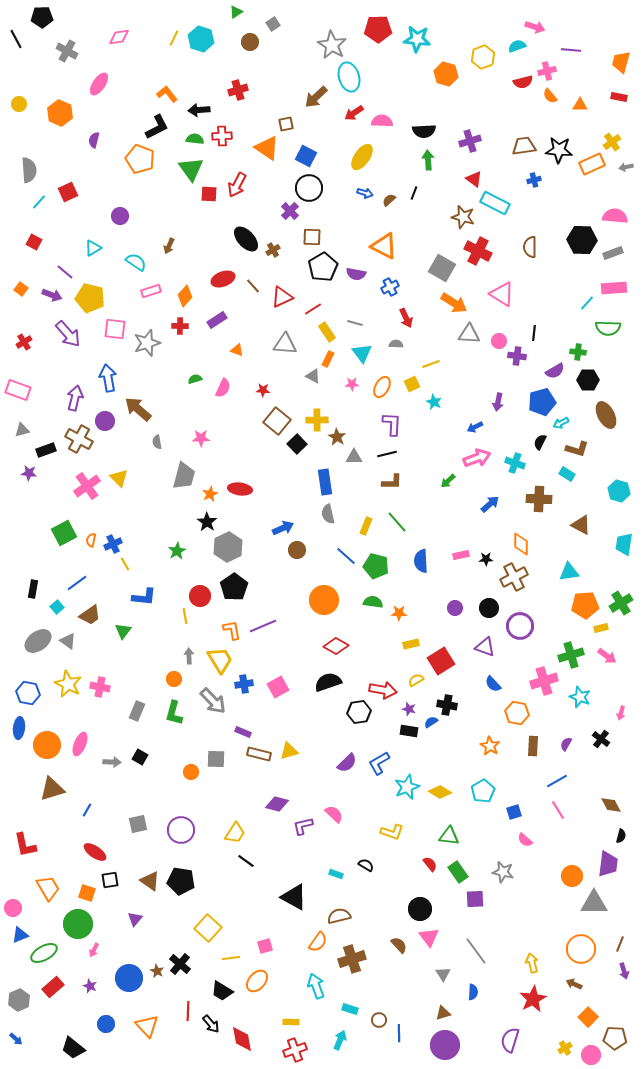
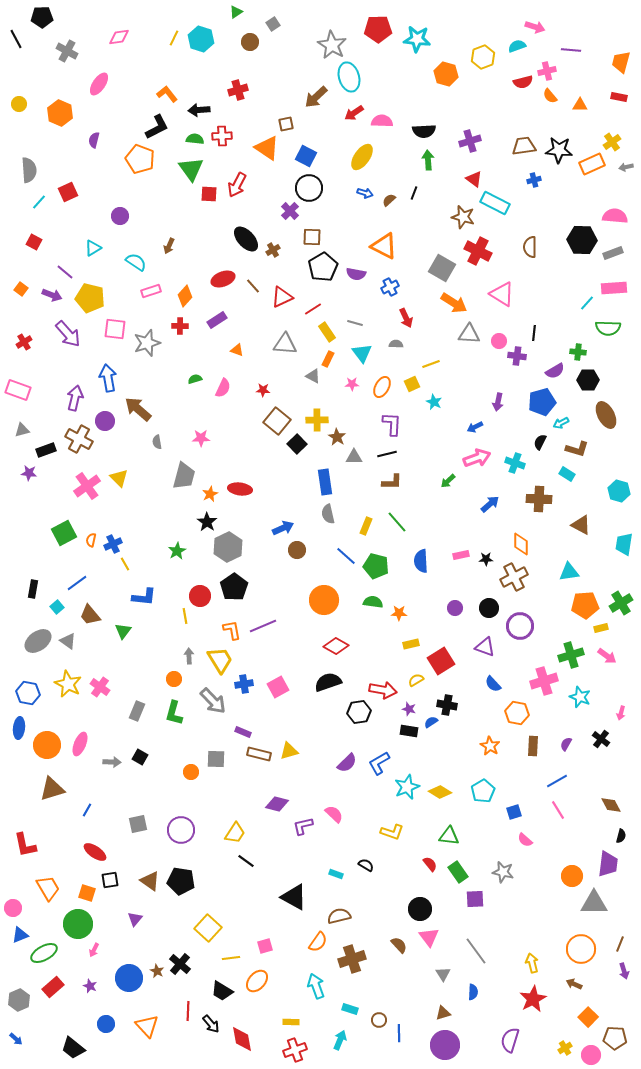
brown trapezoid at (90, 615): rotated 85 degrees clockwise
pink cross at (100, 687): rotated 24 degrees clockwise
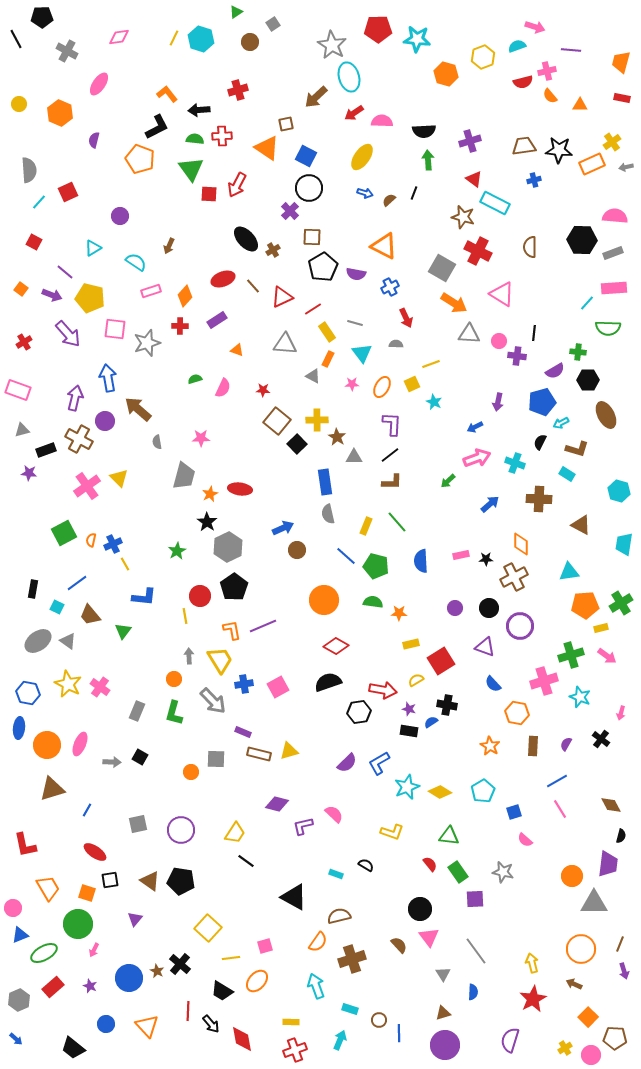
red rectangle at (619, 97): moved 3 px right, 1 px down
black line at (387, 454): moved 3 px right, 1 px down; rotated 24 degrees counterclockwise
cyan square at (57, 607): rotated 24 degrees counterclockwise
pink line at (558, 810): moved 2 px right, 1 px up
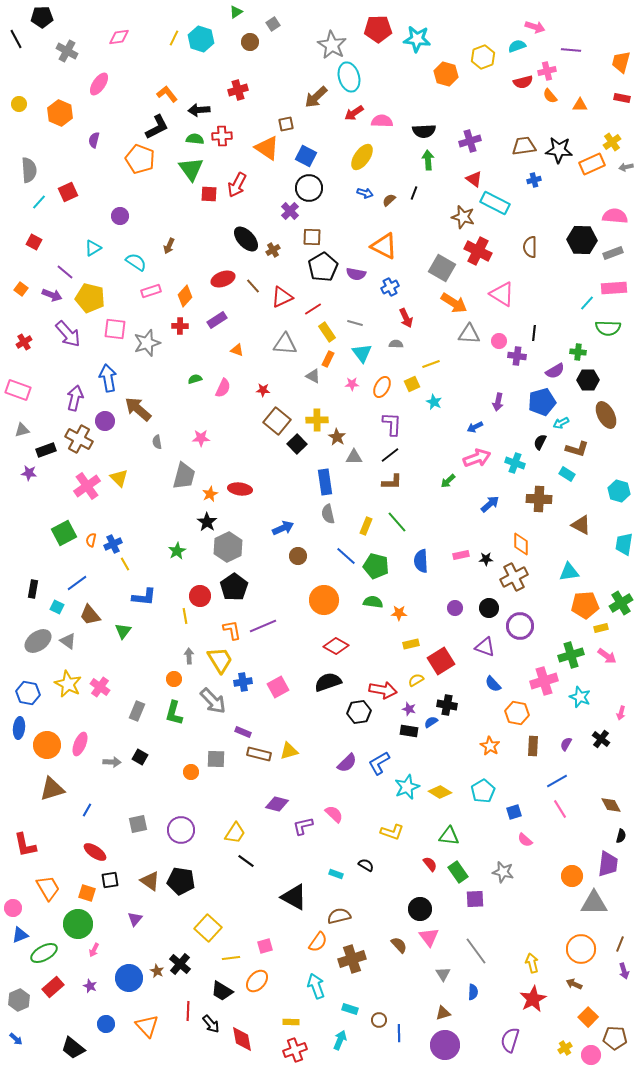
brown circle at (297, 550): moved 1 px right, 6 px down
blue cross at (244, 684): moved 1 px left, 2 px up
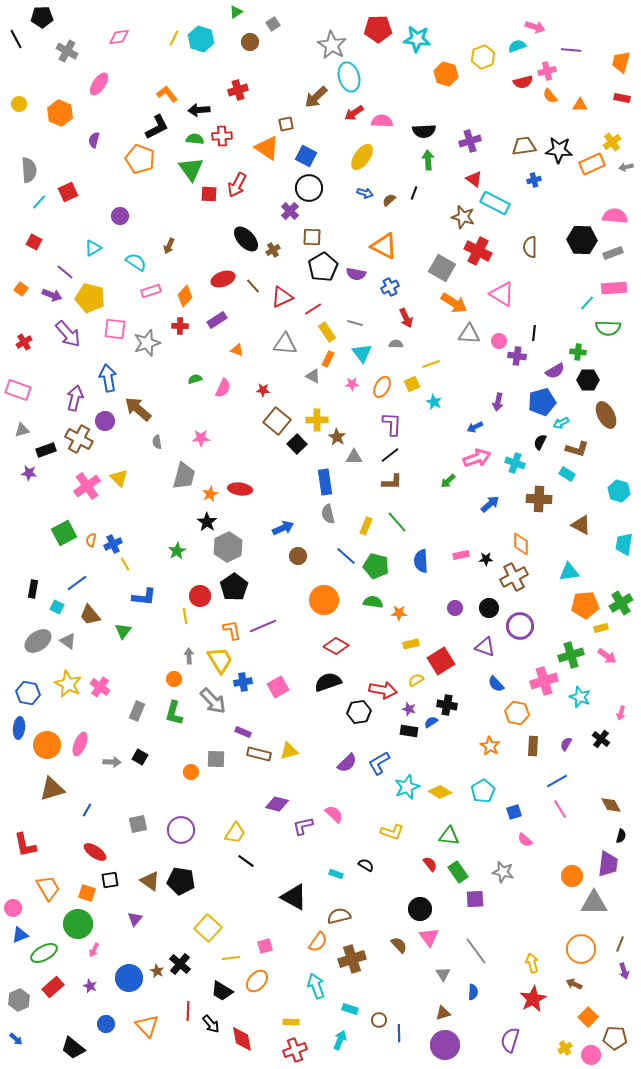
blue semicircle at (493, 684): moved 3 px right
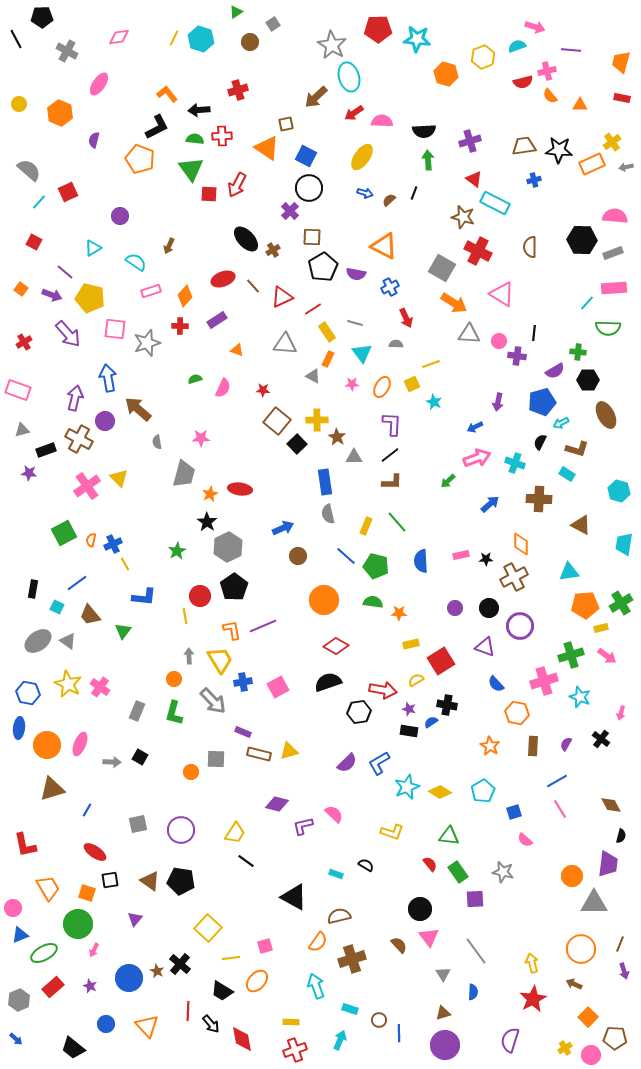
gray semicircle at (29, 170): rotated 45 degrees counterclockwise
gray trapezoid at (184, 476): moved 2 px up
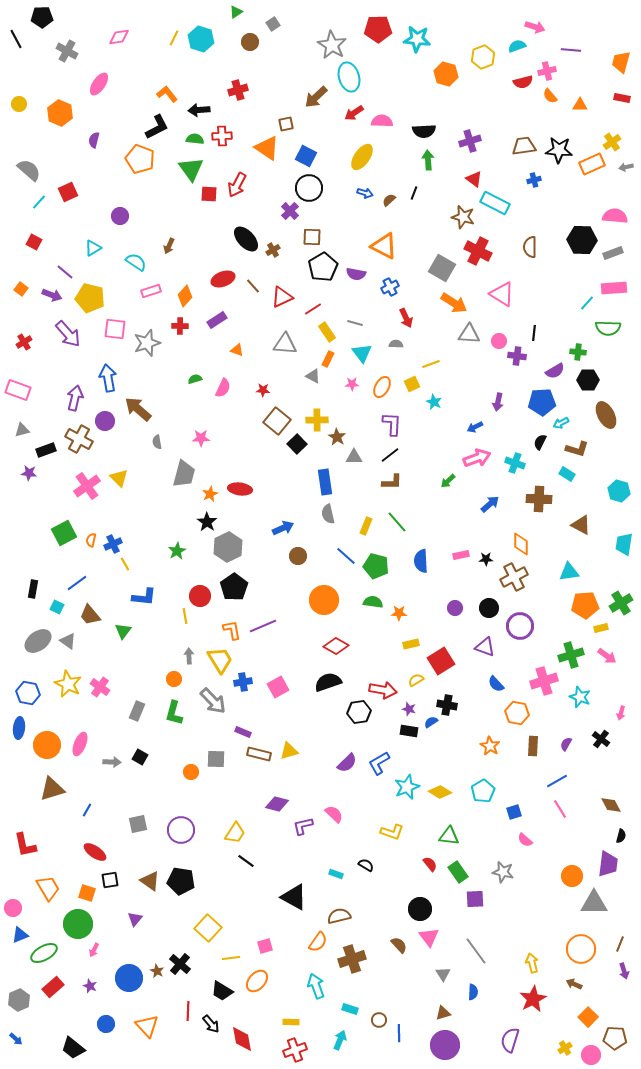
blue pentagon at (542, 402): rotated 12 degrees clockwise
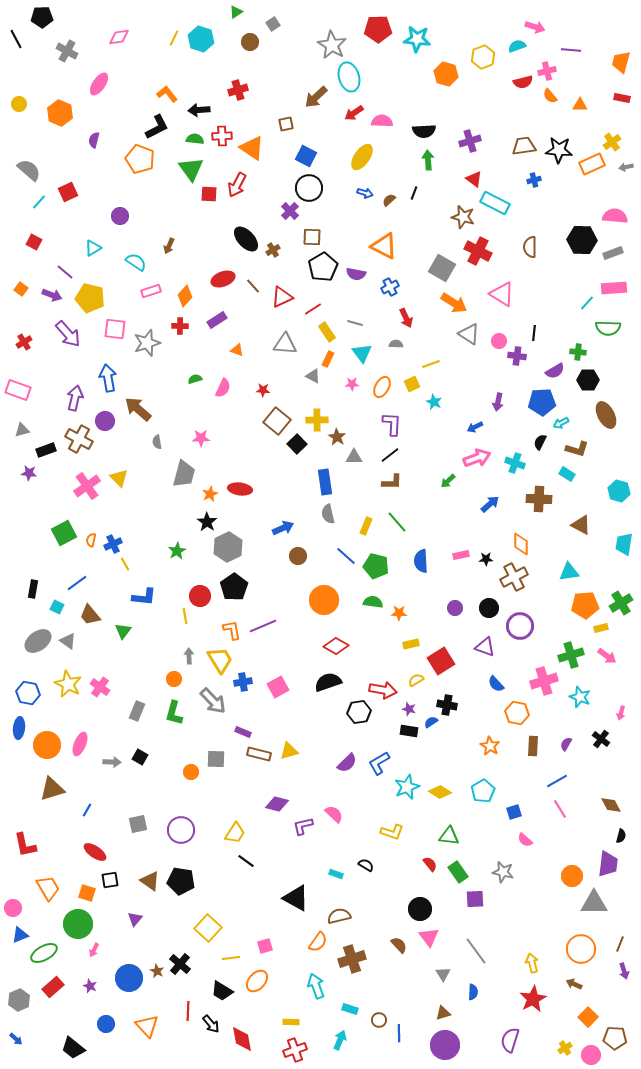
orange triangle at (267, 148): moved 15 px left
gray triangle at (469, 334): rotated 30 degrees clockwise
black triangle at (294, 897): moved 2 px right, 1 px down
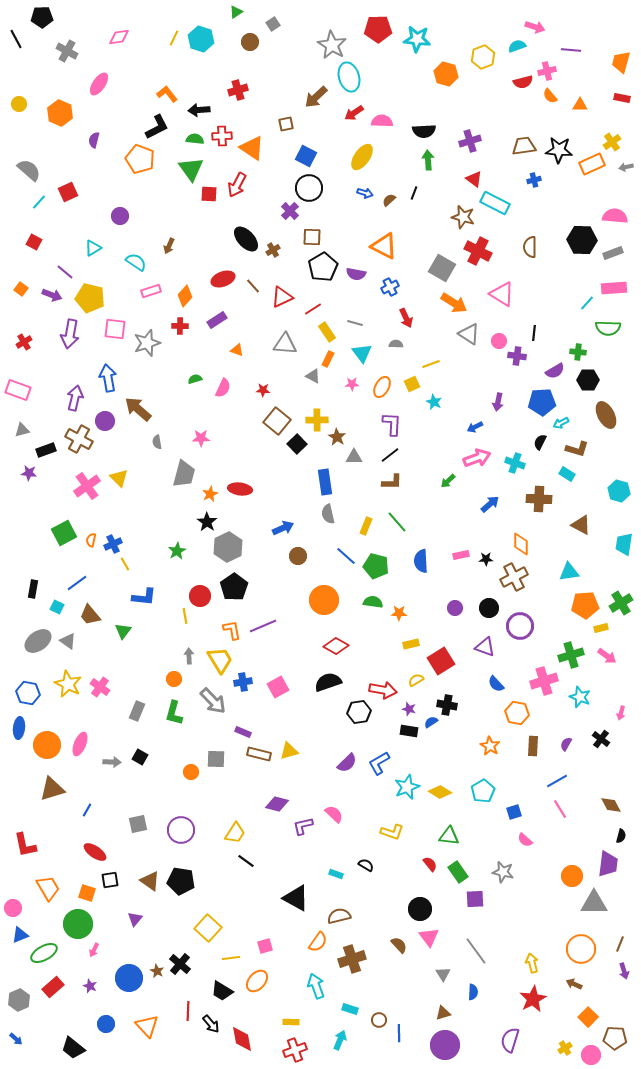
purple arrow at (68, 334): moved 2 px right; rotated 52 degrees clockwise
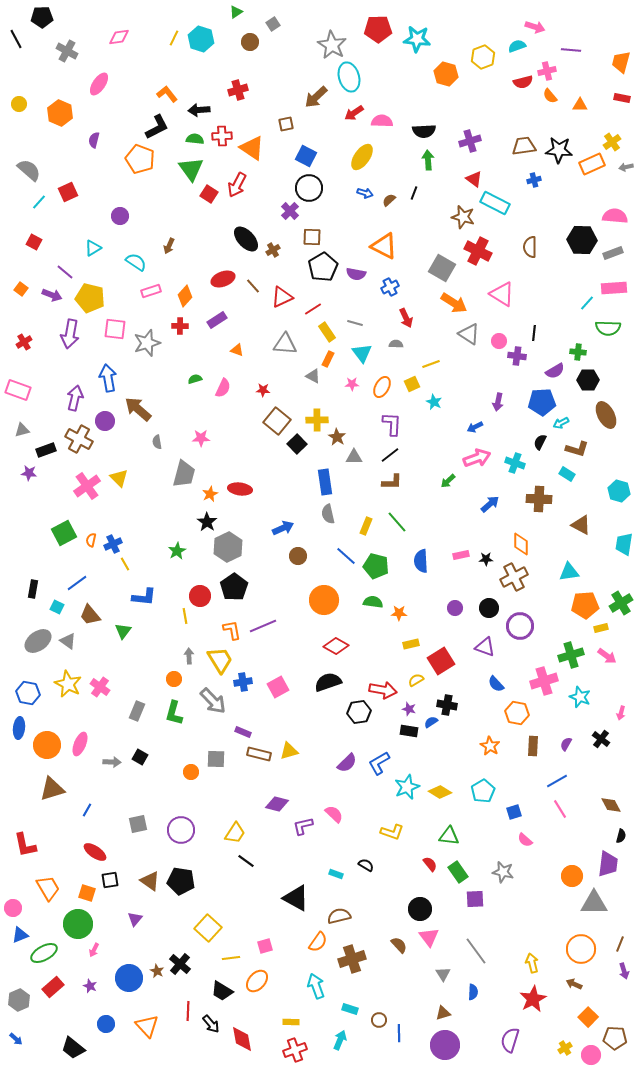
red square at (209, 194): rotated 30 degrees clockwise
